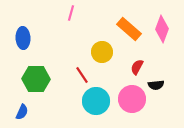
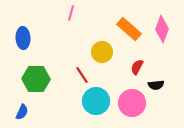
pink circle: moved 4 px down
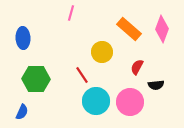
pink circle: moved 2 px left, 1 px up
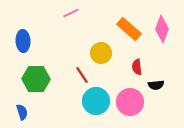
pink line: rotated 49 degrees clockwise
blue ellipse: moved 3 px down
yellow circle: moved 1 px left, 1 px down
red semicircle: rotated 35 degrees counterclockwise
blue semicircle: rotated 42 degrees counterclockwise
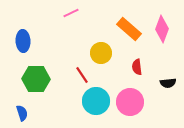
black semicircle: moved 12 px right, 2 px up
blue semicircle: moved 1 px down
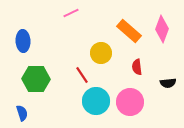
orange rectangle: moved 2 px down
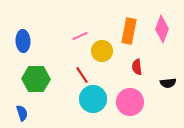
pink line: moved 9 px right, 23 px down
orange rectangle: rotated 60 degrees clockwise
yellow circle: moved 1 px right, 2 px up
cyan circle: moved 3 px left, 2 px up
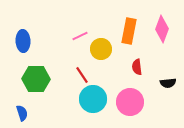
yellow circle: moved 1 px left, 2 px up
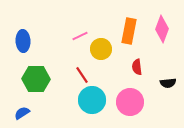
cyan circle: moved 1 px left, 1 px down
blue semicircle: rotated 105 degrees counterclockwise
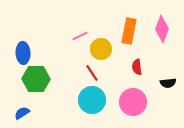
blue ellipse: moved 12 px down
red line: moved 10 px right, 2 px up
pink circle: moved 3 px right
